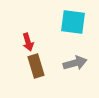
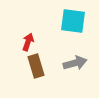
cyan square: moved 1 px up
red arrow: rotated 144 degrees counterclockwise
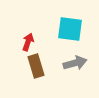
cyan square: moved 3 px left, 8 px down
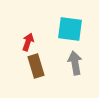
gray arrow: rotated 85 degrees counterclockwise
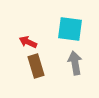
red arrow: rotated 84 degrees counterclockwise
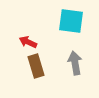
cyan square: moved 1 px right, 8 px up
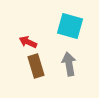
cyan square: moved 1 px left, 5 px down; rotated 8 degrees clockwise
gray arrow: moved 6 px left, 1 px down
